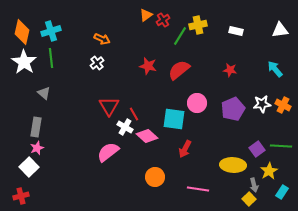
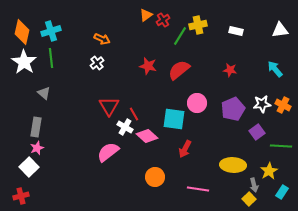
purple square at (257, 149): moved 17 px up
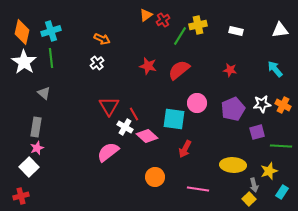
purple square at (257, 132): rotated 21 degrees clockwise
yellow star at (269, 171): rotated 12 degrees clockwise
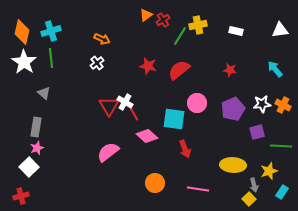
white cross at (125, 127): moved 25 px up
red arrow at (185, 149): rotated 48 degrees counterclockwise
orange circle at (155, 177): moved 6 px down
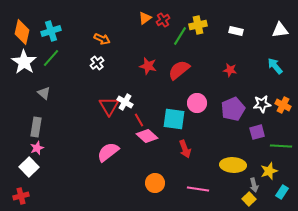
orange triangle at (146, 15): moved 1 px left, 3 px down
green line at (51, 58): rotated 48 degrees clockwise
cyan arrow at (275, 69): moved 3 px up
red line at (134, 114): moved 5 px right, 6 px down
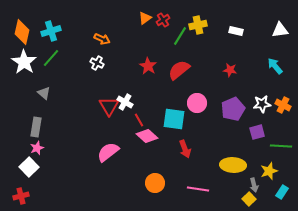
white cross at (97, 63): rotated 24 degrees counterclockwise
red star at (148, 66): rotated 18 degrees clockwise
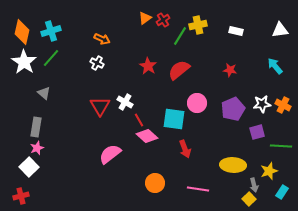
red triangle at (109, 106): moved 9 px left
pink semicircle at (108, 152): moved 2 px right, 2 px down
